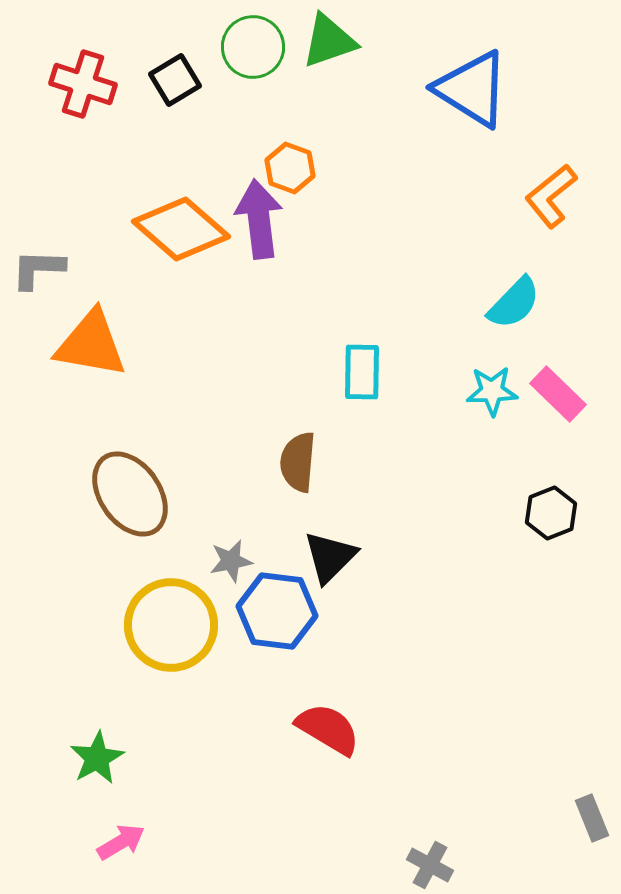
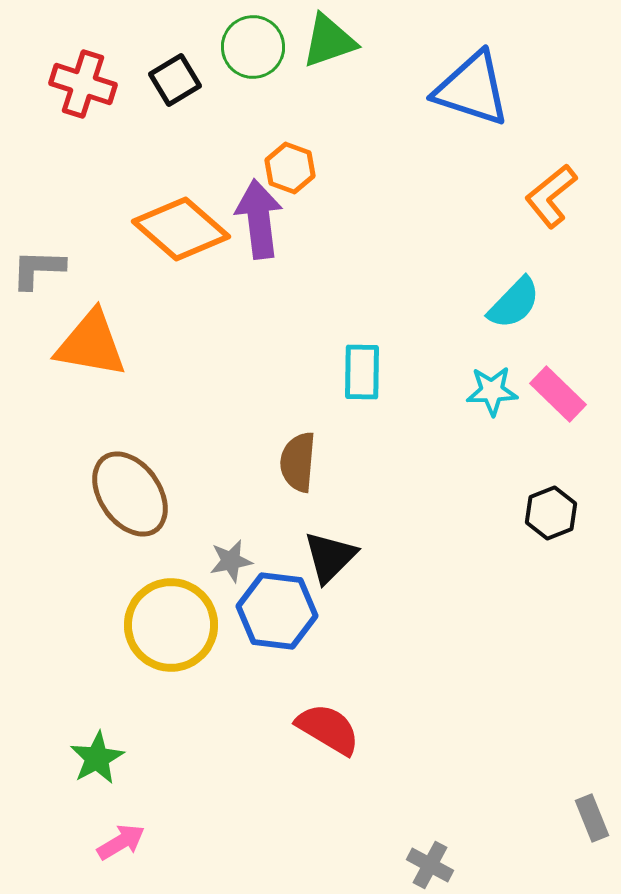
blue triangle: rotated 14 degrees counterclockwise
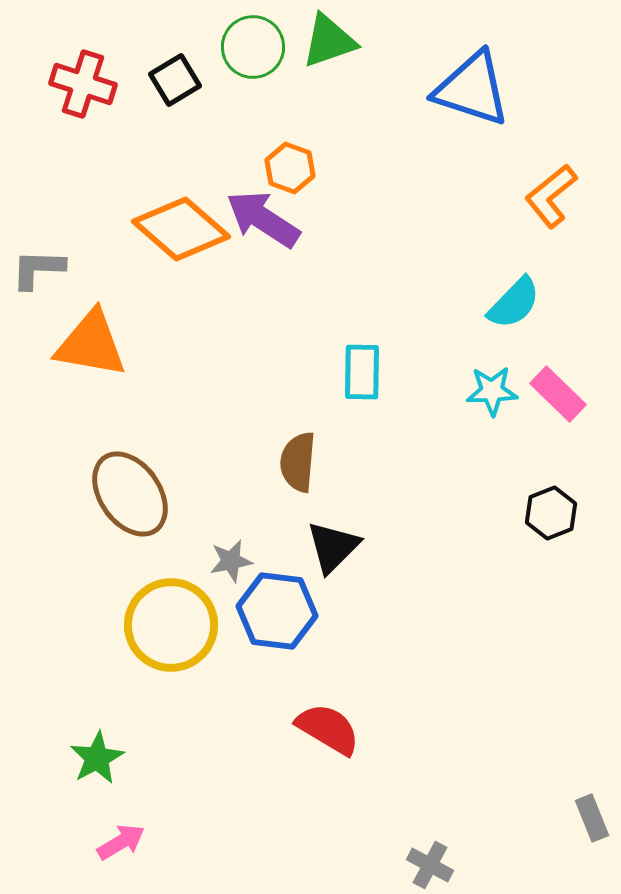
purple arrow: moved 4 px right; rotated 50 degrees counterclockwise
black triangle: moved 3 px right, 10 px up
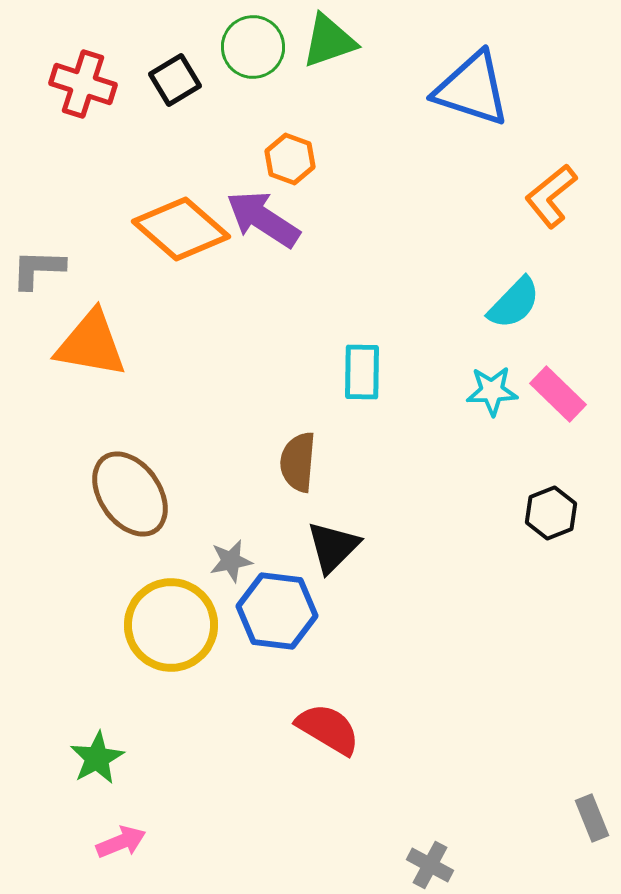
orange hexagon: moved 9 px up
pink arrow: rotated 9 degrees clockwise
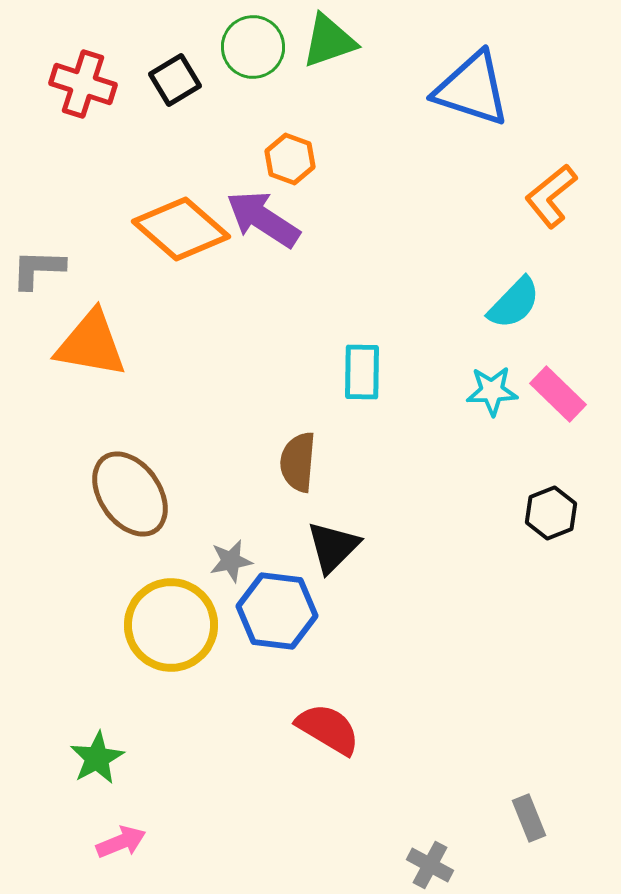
gray rectangle: moved 63 px left
